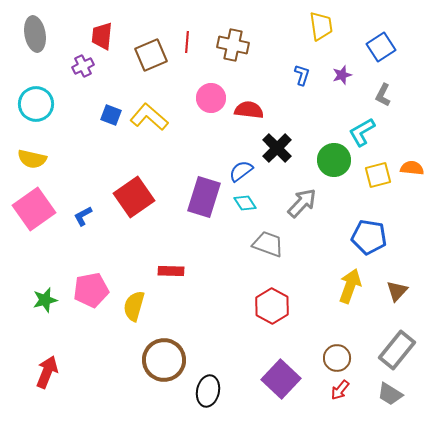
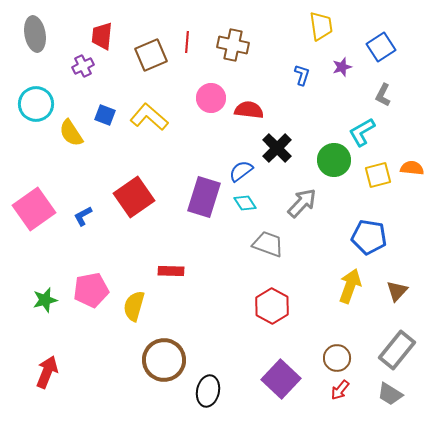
purple star at (342, 75): moved 8 px up
blue square at (111, 115): moved 6 px left
yellow semicircle at (32, 159): moved 39 px right, 26 px up; rotated 44 degrees clockwise
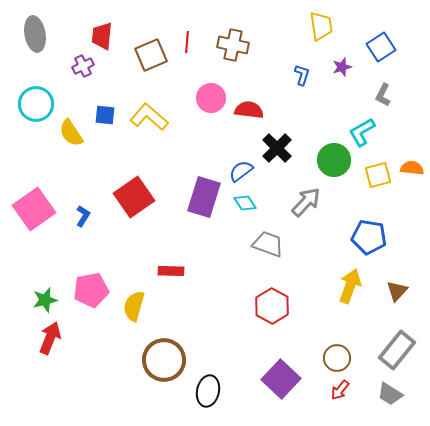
blue square at (105, 115): rotated 15 degrees counterclockwise
gray arrow at (302, 203): moved 4 px right, 1 px up
blue L-shape at (83, 216): rotated 150 degrees clockwise
red arrow at (47, 372): moved 3 px right, 34 px up
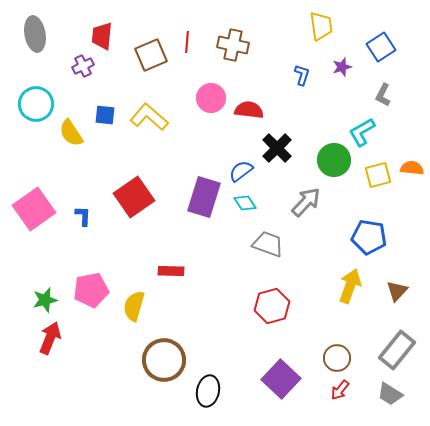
blue L-shape at (83, 216): rotated 30 degrees counterclockwise
red hexagon at (272, 306): rotated 16 degrees clockwise
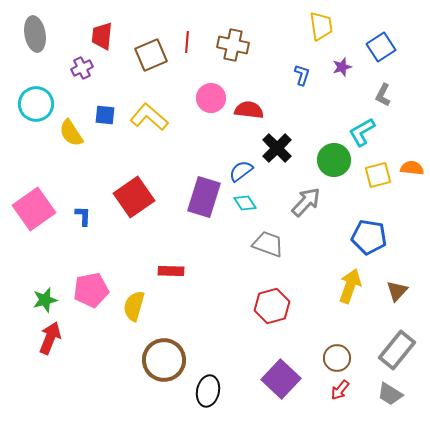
purple cross at (83, 66): moved 1 px left, 2 px down
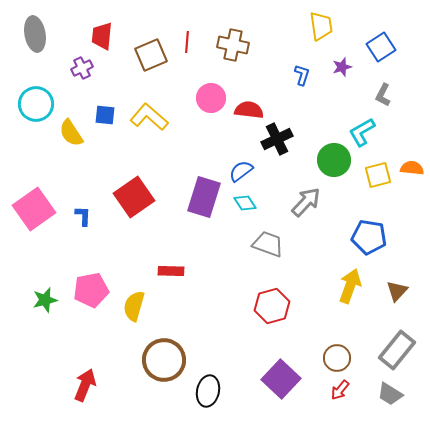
black cross at (277, 148): moved 9 px up; rotated 20 degrees clockwise
red arrow at (50, 338): moved 35 px right, 47 px down
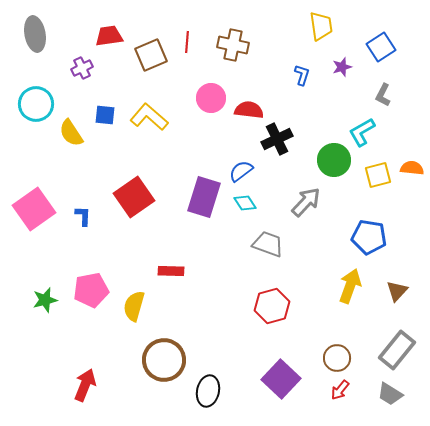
red trapezoid at (102, 36): moved 7 px right; rotated 76 degrees clockwise
